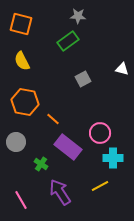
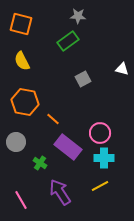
cyan cross: moved 9 px left
green cross: moved 1 px left, 1 px up
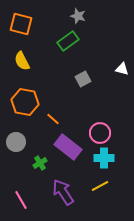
gray star: rotated 14 degrees clockwise
green cross: rotated 24 degrees clockwise
purple arrow: moved 3 px right
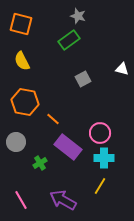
green rectangle: moved 1 px right, 1 px up
yellow line: rotated 30 degrees counterclockwise
purple arrow: moved 8 px down; rotated 28 degrees counterclockwise
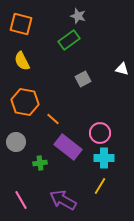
green cross: rotated 24 degrees clockwise
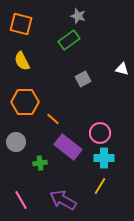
orange hexagon: rotated 12 degrees counterclockwise
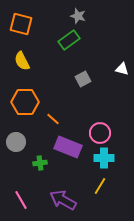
purple rectangle: rotated 16 degrees counterclockwise
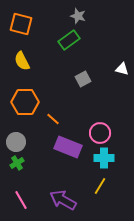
green cross: moved 23 px left; rotated 24 degrees counterclockwise
